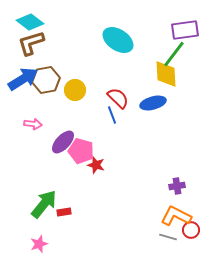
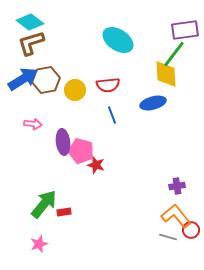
red semicircle: moved 10 px left, 13 px up; rotated 130 degrees clockwise
purple ellipse: rotated 50 degrees counterclockwise
orange L-shape: rotated 24 degrees clockwise
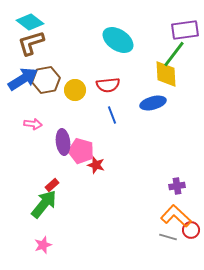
red rectangle: moved 12 px left, 27 px up; rotated 32 degrees counterclockwise
orange L-shape: rotated 8 degrees counterclockwise
pink star: moved 4 px right, 1 px down
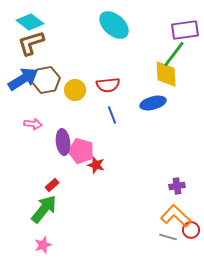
cyan ellipse: moved 4 px left, 15 px up; rotated 8 degrees clockwise
green arrow: moved 5 px down
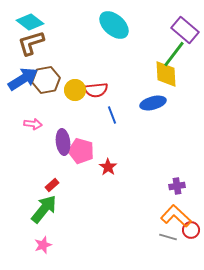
purple rectangle: rotated 48 degrees clockwise
red semicircle: moved 12 px left, 5 px down
red star: moved 12 px right, 2 px down; rotated 18 degrees clockwise
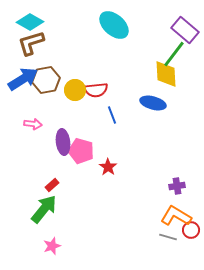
cyan diamond: rotated 8 degrees counterclockwise
blue ellipse: rotated 30 degrees clockwise
orange L-shape: rotated 12 degrees counterclockwise
pink star: moved 9 px right, 1 px down
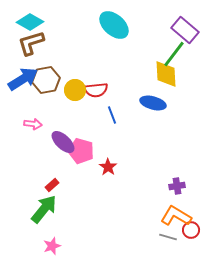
purple ellipse: rotated 40 degrees counterclockwise
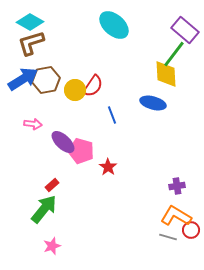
red semicircle: moved 3 px left, 4 px up; rotated 50 degrees counterclockwise
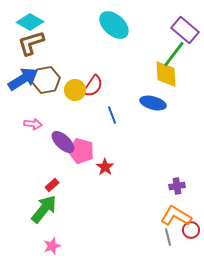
red star: moved 3 px left
gray line: rotated 60 degrees clockwise
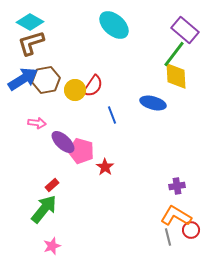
yellow diamond: moved 10 px right, 2 px down
pink arrow: moved 4 px right, 1 px up
